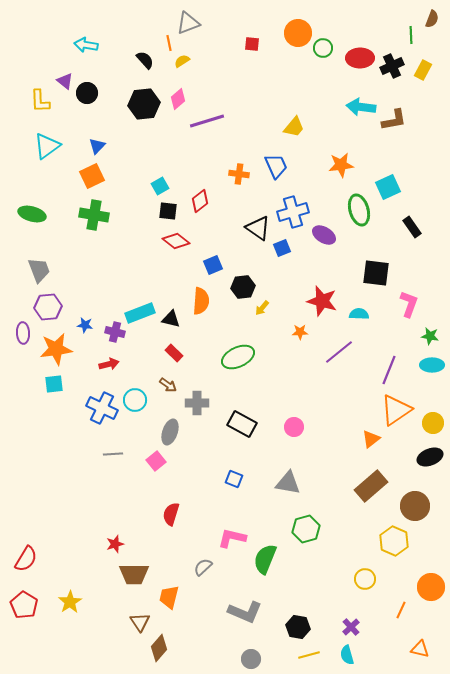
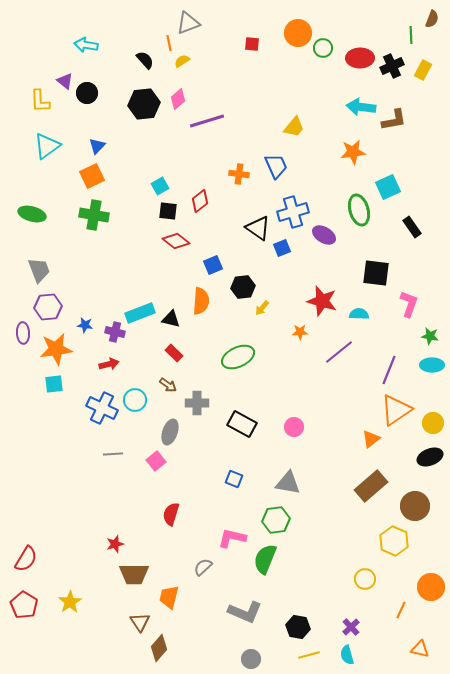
orange star at (341, 165): moved 12 px right, 13 px up
green hexagon at (306, 529): moved 30 px left, 9 px up; rotated 8 degrees clockwise
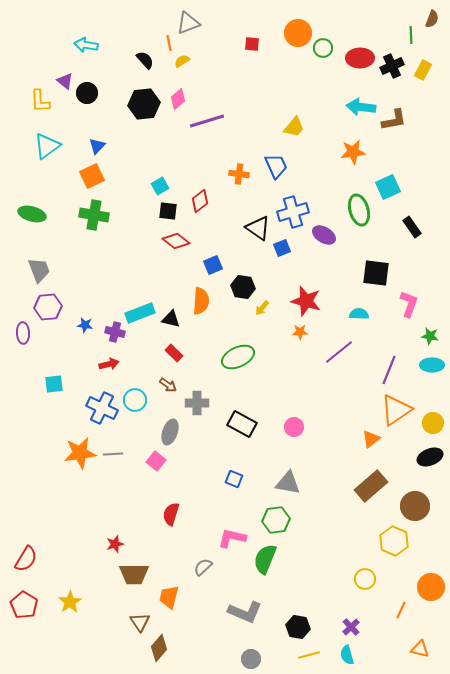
black hexagon at (243, 287): rotated 15 degrees clockwise
red star at (322, 301): moved 16 px left
orange star at (56, 349): moved 24 px right, 104 px down
pink square at (156, 461): rotated 12 degrees counterclockwise
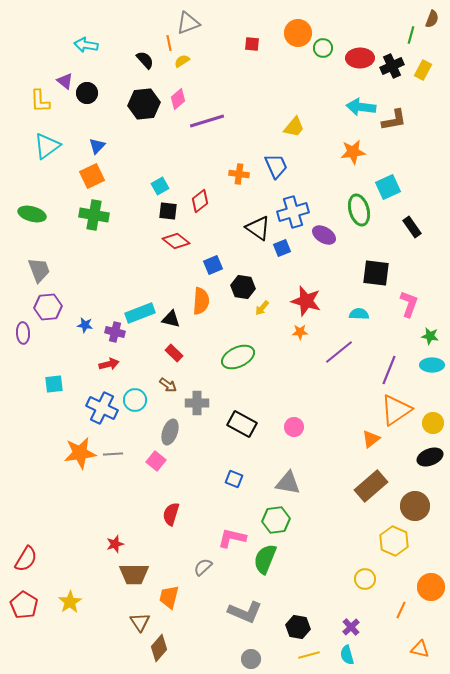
green line at (411, 35): rotated 18 degrees clockwise
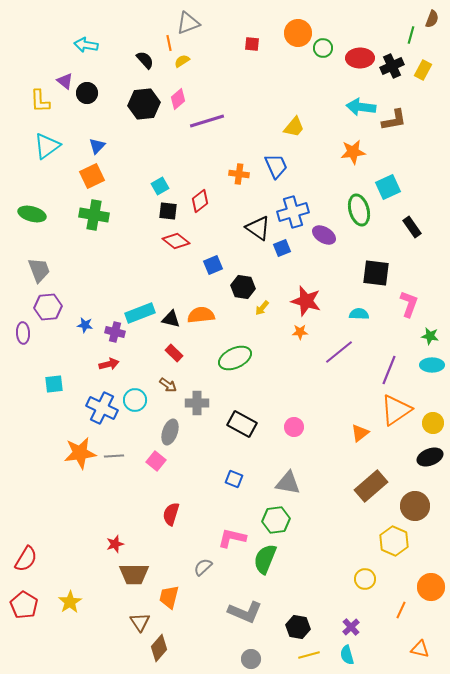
orange semicircle at (201, 301): moved 14 px down; rotated 100 degrees counterclockwise
green ellipse at (238, 357): moved 3 px left, 1 px down
orange triangle at (371, 439): moved 11 px left, 6 px up
gray line at (113, 454): moved 1 px right, 2 px down
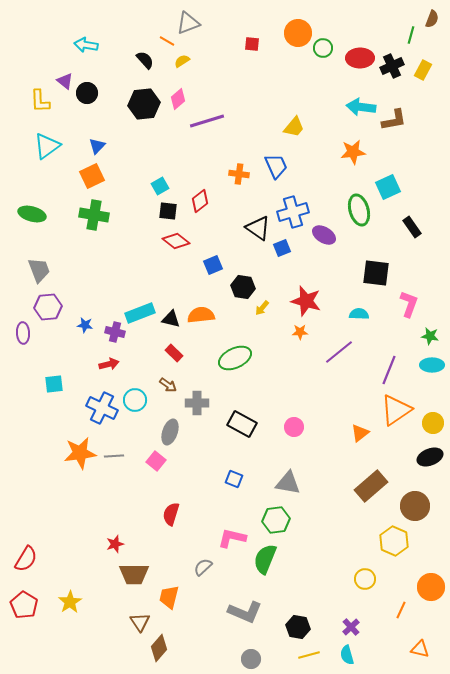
orange line at (169, 43): moved 2 px left, 2 px up; rotated 49 degrees counterclockwise
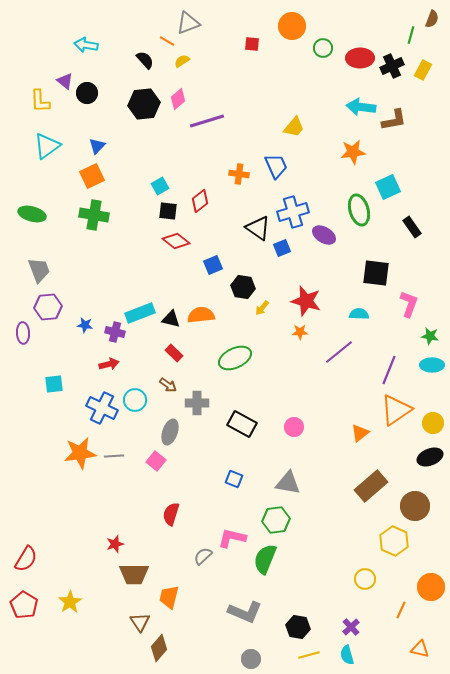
orange circle at (298, 33): moved 6 px left, 7 px up
gray semicircle at (203, 567): moved 11 px up
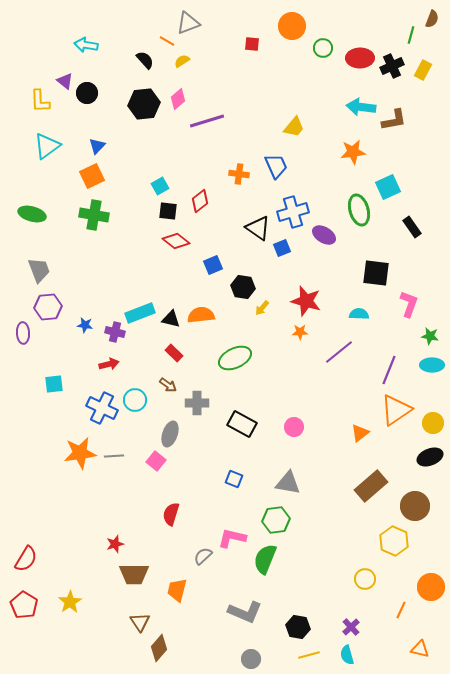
gray ellipse at (170, 432): moved 2 px down
orange trapezoid at (169, 597): moved 8 px right, 7 px up
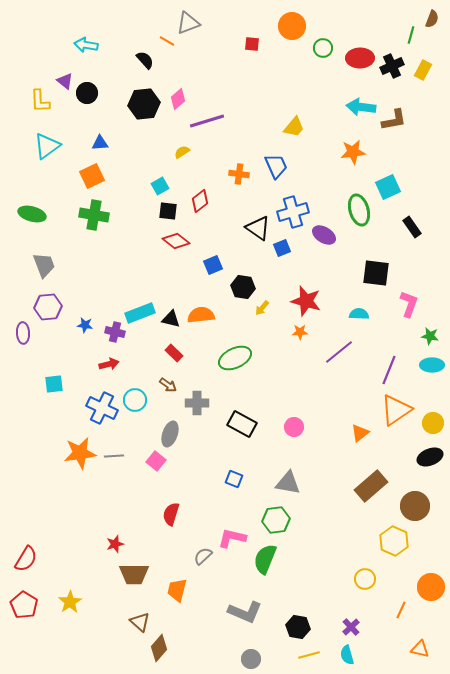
yellow semicircle at (182, 61): moved 91 px down
blue triangle at (97, 146): moved 3 px right, 3 px up; rotated 42 degrees clockwise
gray trapezoid at (39, 270): moved 5 px right, 5 px up
brown triangle at (140, 622): rotated 15 degrees counterclockwise
